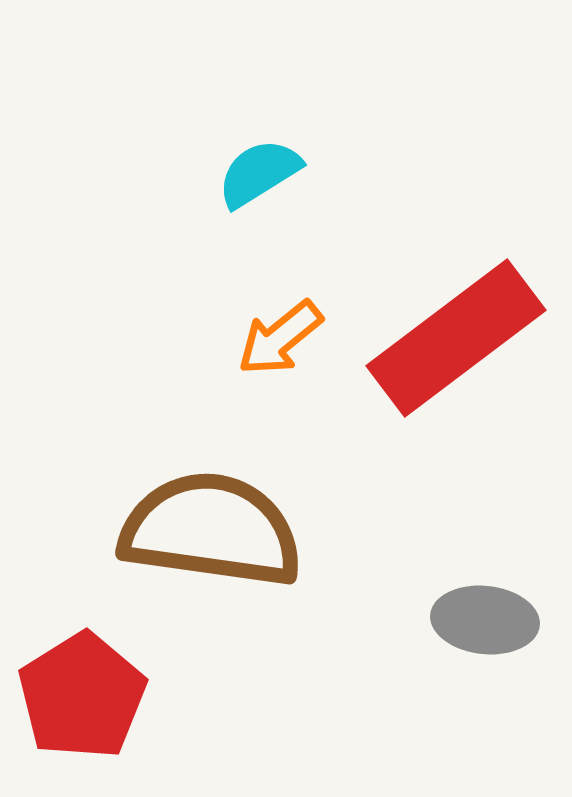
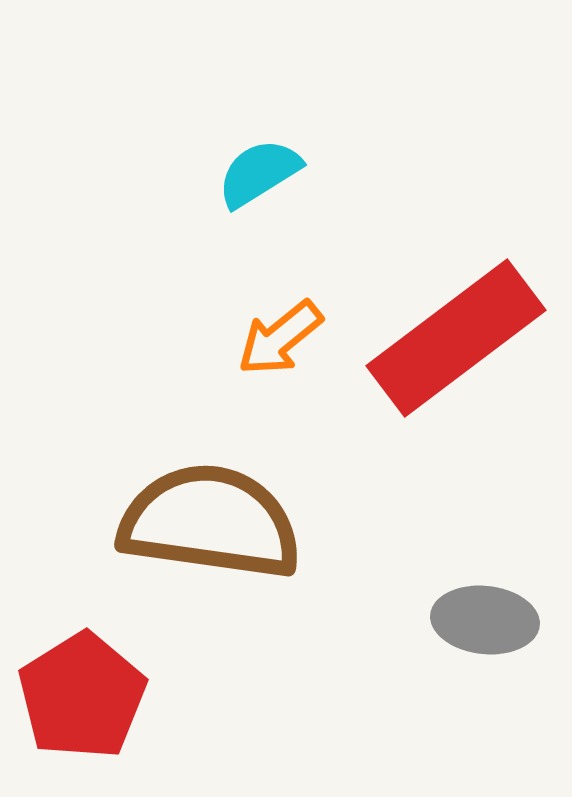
brown semicircle: moved 1 px left, 8 px up
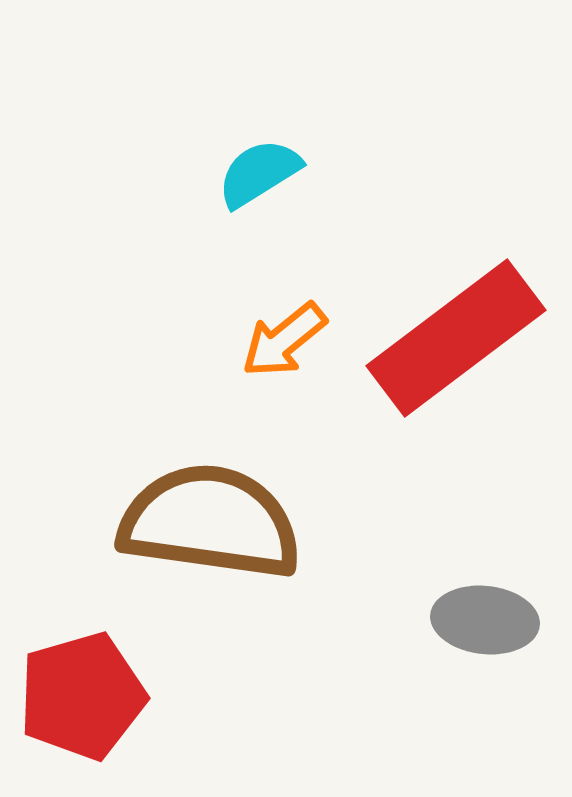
orange arrow: moved 4 px right, 2 px down
red pentagon: rotated 16 degrees clockwise
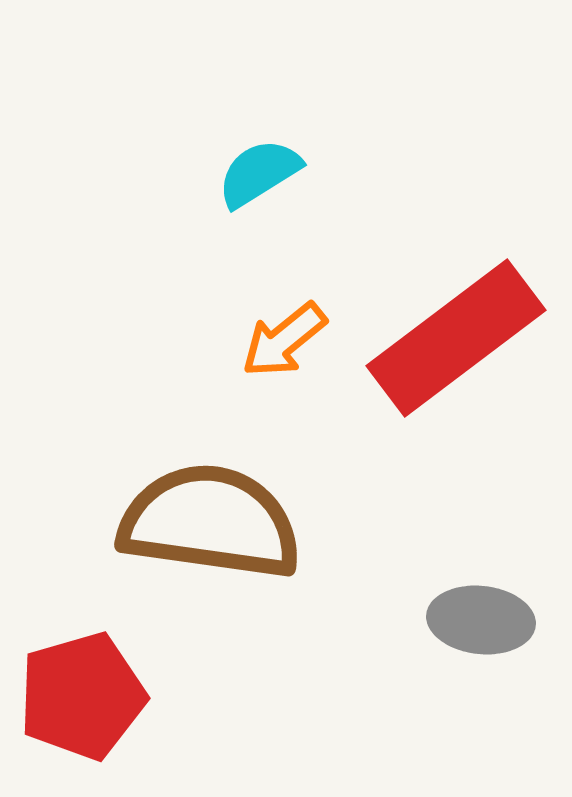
gray ellipse: moved 4 px left
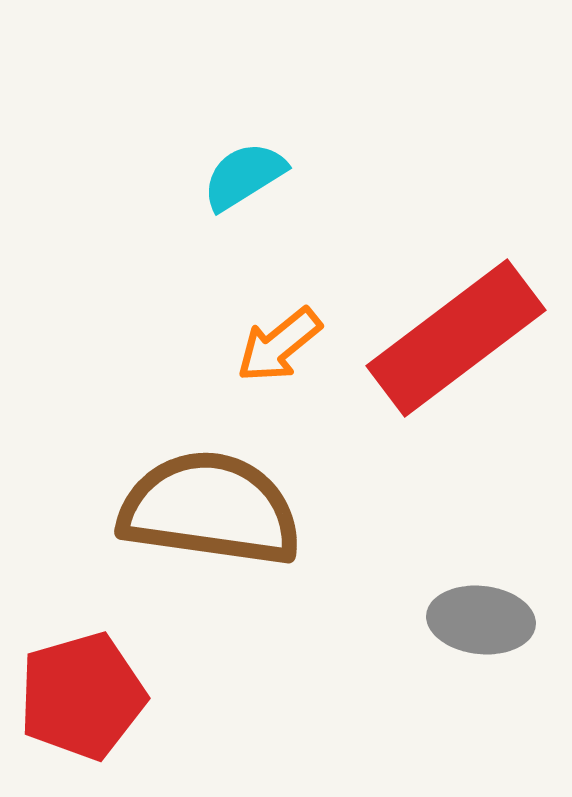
cyan semicircle: moved 15 px left, 3 px down
orange arrow: moved 5 px left, 5 px down
brown semicircle: moved 13 px up
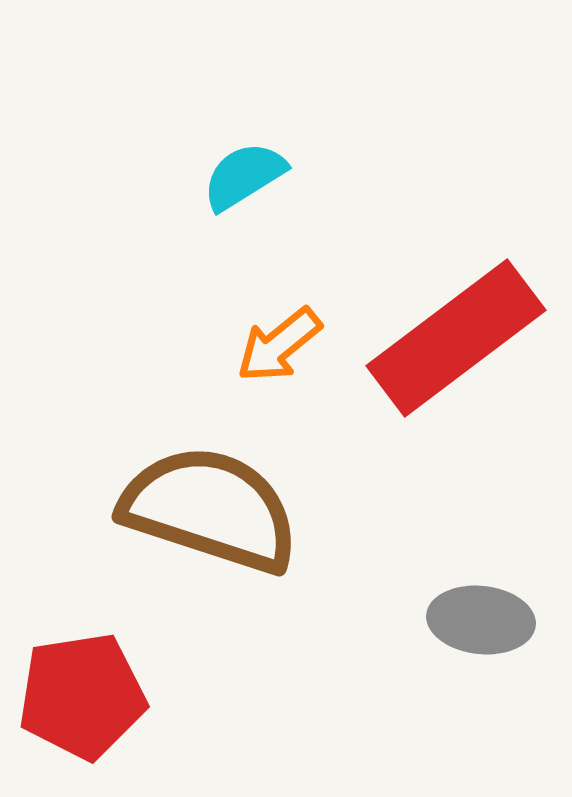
brown semicircle: rotated 10 degrees clockwise
red pentagon: rotated 7 degrees clockwise
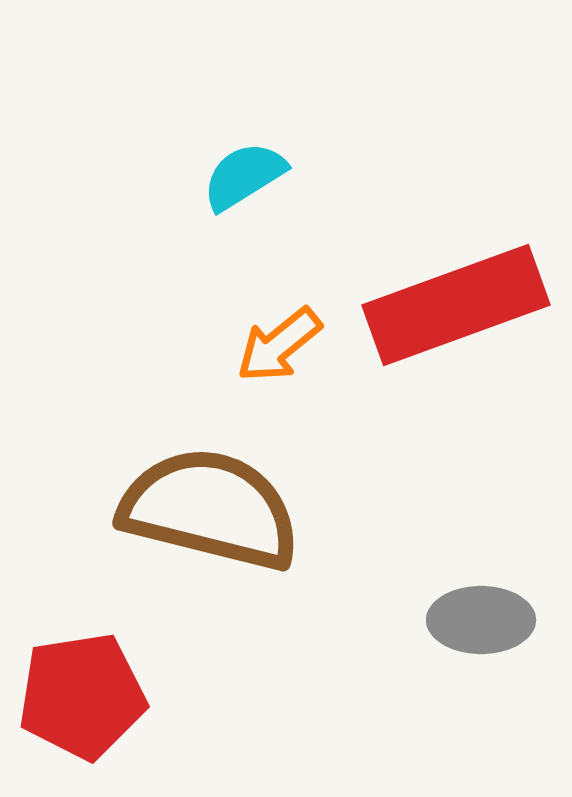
red rectangle: moved 33 px up; rotated 17 degrees clockwise
brown semicircle: rotated 4 degrees counterclockwise
gray ellipse: rotated 6 degrees counterclockwise
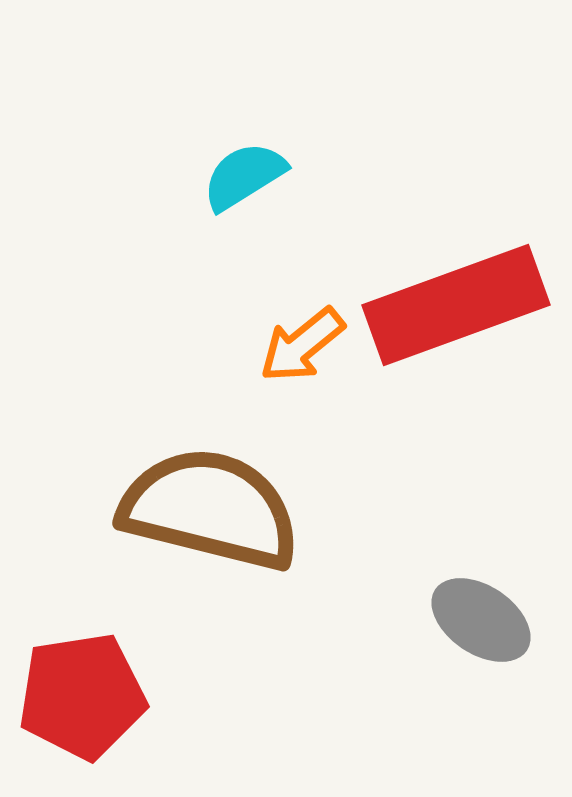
orange arrow: moved 23 px right
gray ellipse: rotated 34 degrees clockwise
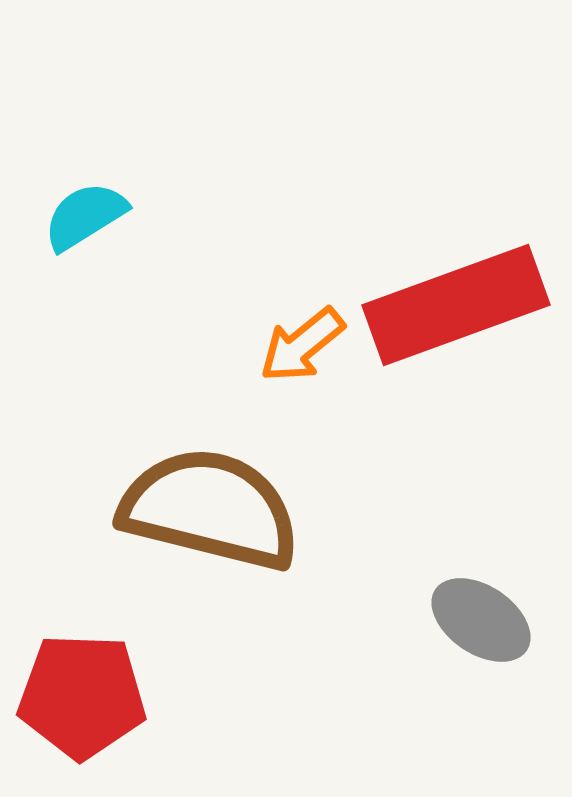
cyan semicircle: moved 159 px left, 40 px down
red pentagon: rotated 11 degrees clockwise
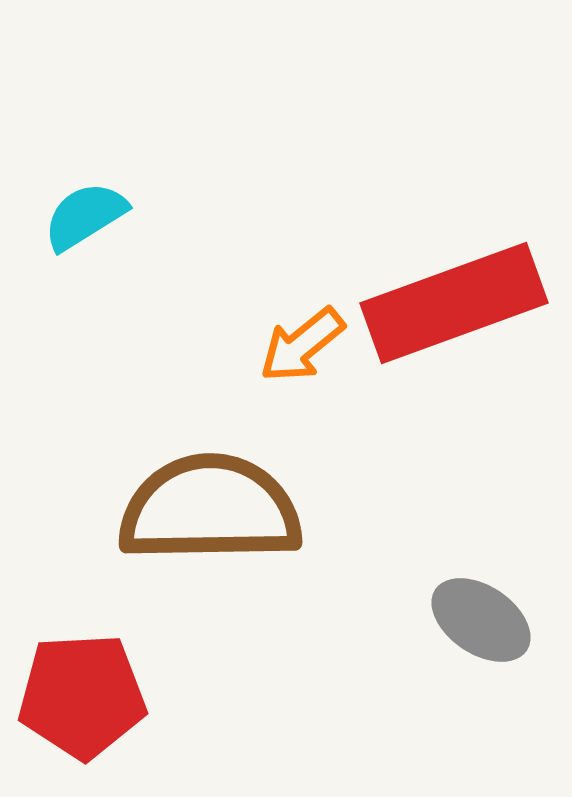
red rectangle: moved 2 px left, 2 px up
brown semicircle: rotated 15 degrees counterclockwise
red pentagon: rotated 5 degrees counterclockwise
